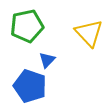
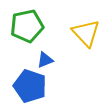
yellow triangle: moved 3 px left
blue triangle: moved 2 px left; rotated 24 degrees clockwise
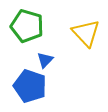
green pentagon: rotated 28 degrees clockwise
blue triangle: rotated 24 degrees counterclockwise
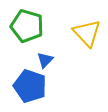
yellow triangle: moved 1 px right
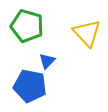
blue triangle: moved 2 px right, 1 px down
blue pentagon: rotated 8 degrees counterclockwise
